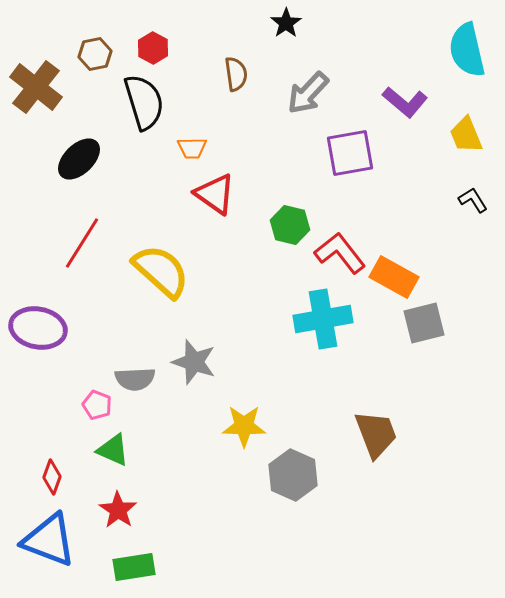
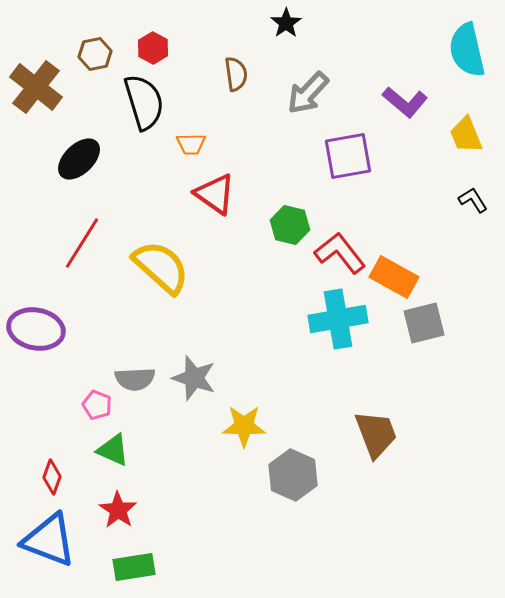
orange trapezoid: moved 1 px left, 4 px up
purple square: moved 2 px left, 3 px down
yellow semicircle: moved 4 px up
cyan cross: moved 15 px right
purple ellipse: moved 2 px left, 1 px down
gray star: moved 16 px down
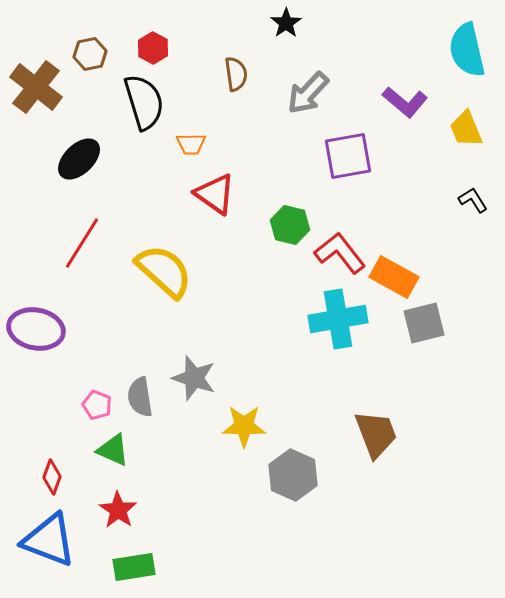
brown hexagon: moved 5 px left
yellow trapezoid: moved 6 px up
yellow semicircle: moved 3 px right, 4 px down
gray semicircle: moved 5 px right, 18 px down; rotated 84 degrees clockwise
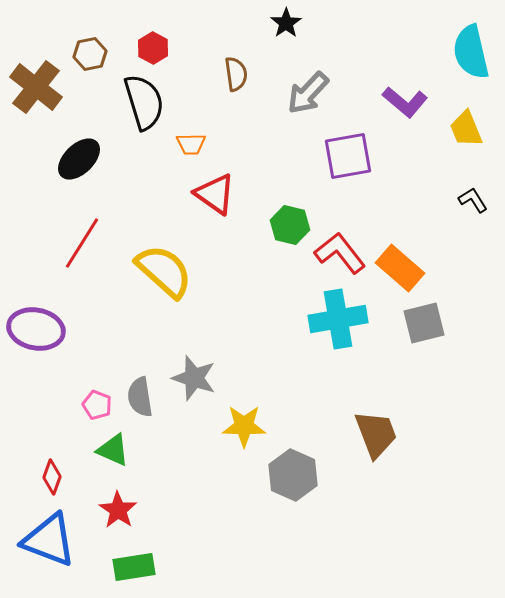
cyan semicircle: moved 4 px right, 2 px down
orange rectangle: moved 6 px right, 9 px up; rotated 12 degrees clockwise
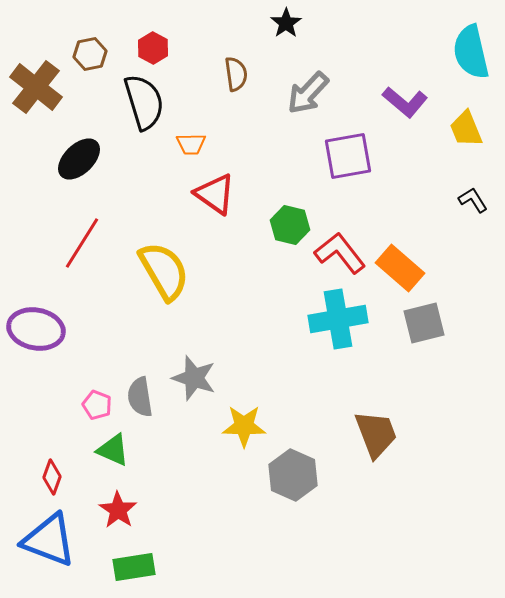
yellow semicircle: rotated 18 degrees clockwise
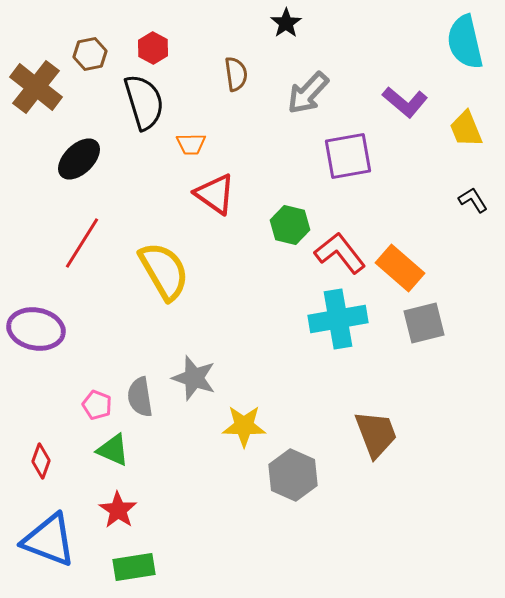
cyan semicircle: moved 6 px left, 10 px up
red diamond: moved 11 px left, 16 px up
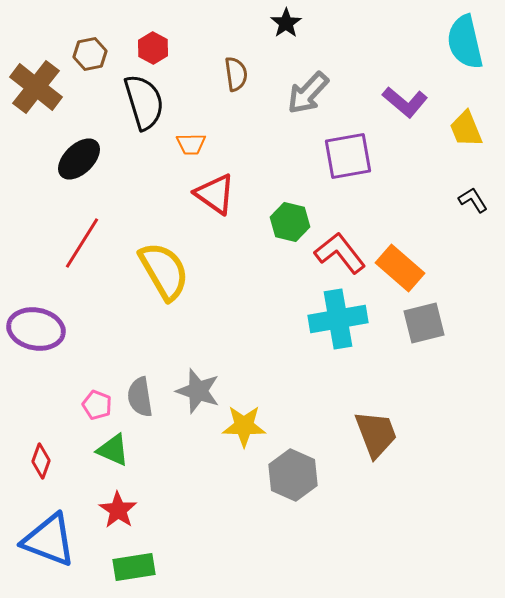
green hexagon: moved 3 px up
gray star: moved 4 px right, 13 px down
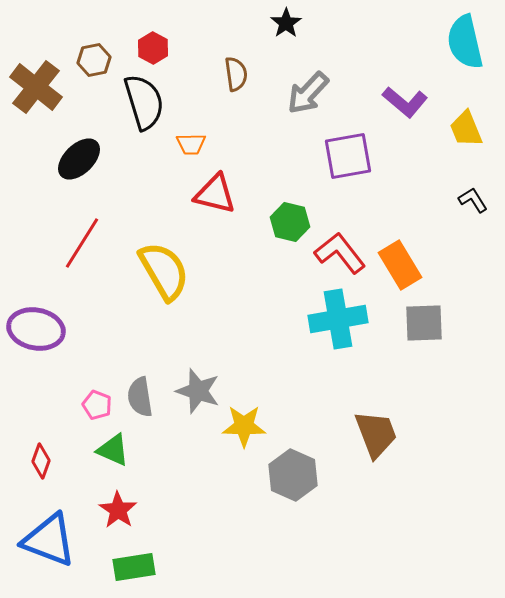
brown hexagon: moved 4 px right, 6 px down
red triangle: rotated 21 degrees counterclockwise
orange rectangle: moved 3 px up; rotated 18 degrees clockwise
gray square: rotated 12 degrees clockwise
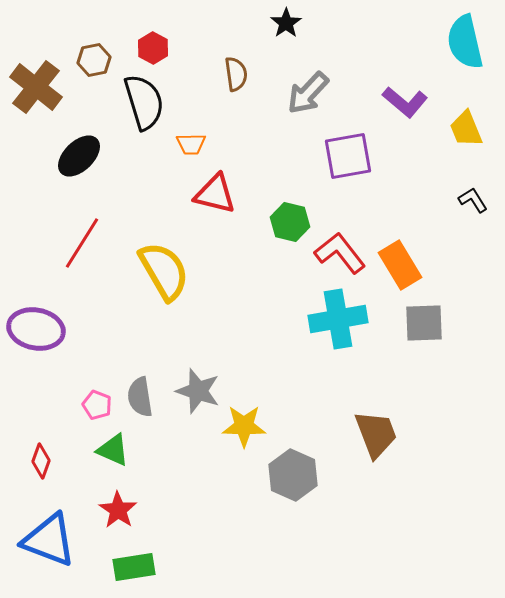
black ellipse: moved 3 px up
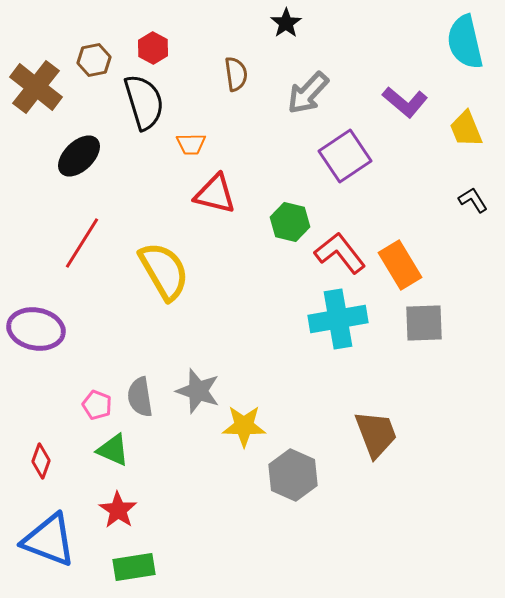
purple square: moved 3 px left; rotated 24 degrees counterclockwise
